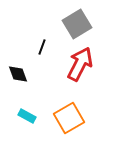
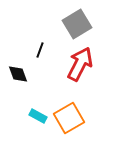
black line: moved 2 px left, 3 px down
cyan rectangle: moved 11 px right
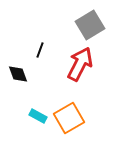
gray square: moved 13 px right, 1 px down
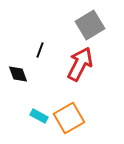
cyan rectangle: moved 1 px right
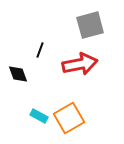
gray square: rotated 16 degrees clockwise
red arrow: rotated 52 degrees clockwise
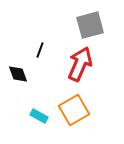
red arrow: rotated 56 degrees counterclockwise
orange square: moved 5 px right, 8 px up
